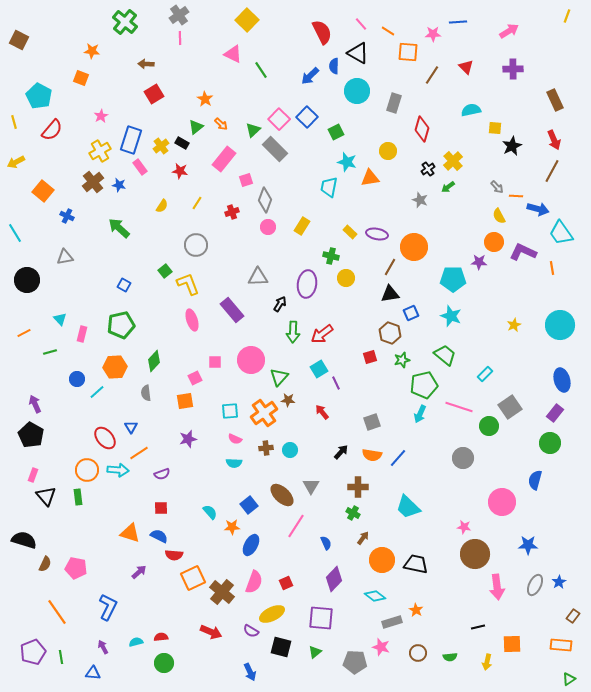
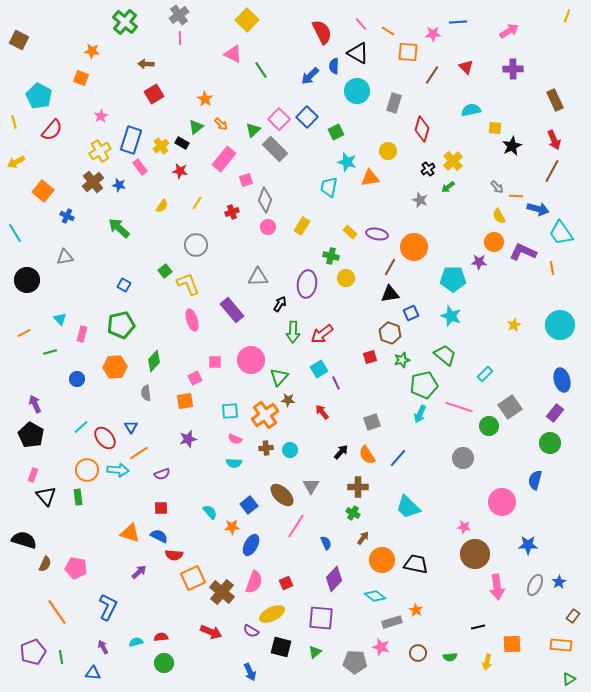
cyan line at (97, 392): moved 16 px left, 35 px down
orange cross at (264, 413): moved 1 px right, 2 px down
orange semicircle at (372, 455): moved 5 px left; rotated 48 degrees clockwise
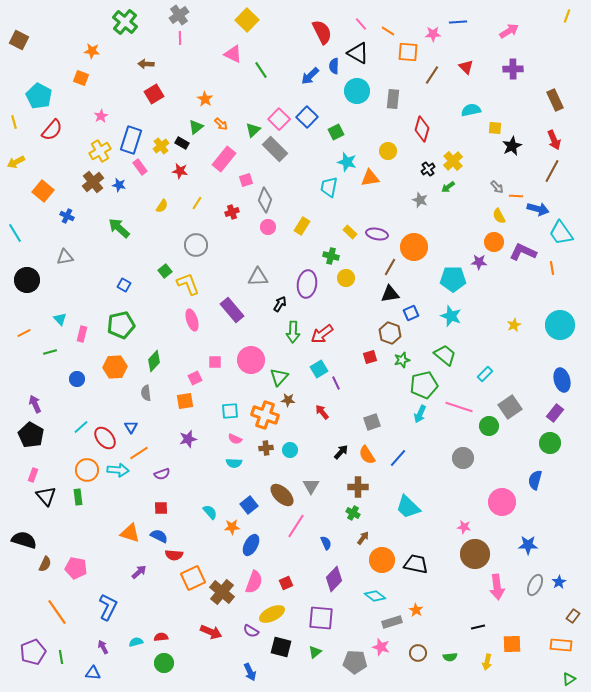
gray rectangle at (394, 103): moved 1 px left, 4 px up; rotated 12 degrees counterclockwise
orange cross at (265, 415): rotated 36 degrees counterclockwise
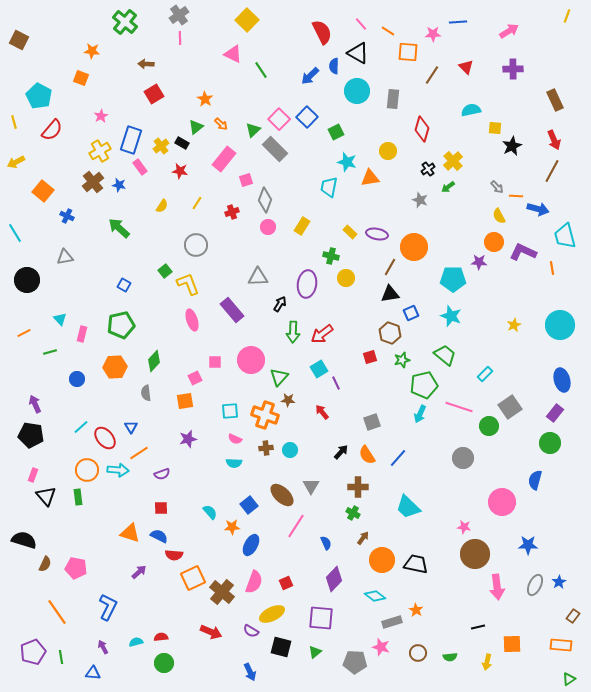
cyan trapezoid at (561, 233): moved 4 px right, 3 px down; rotated 20 degrees clockwise
black pentagon at (31, 435): rotated 20 degrees counterclockwise
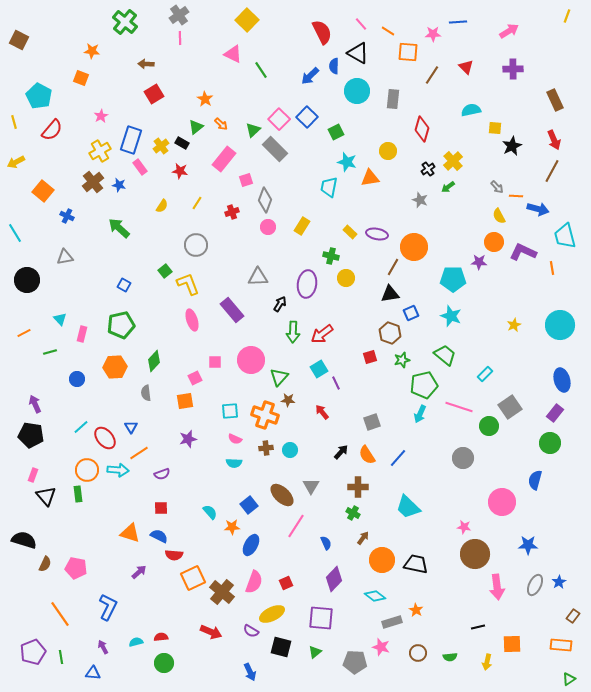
brown line at (390, 267): moved 3 px right
green rectangle at (78, 497): moved 3 px up
orange line at (57, 612): moved 3 px right, 2 px down
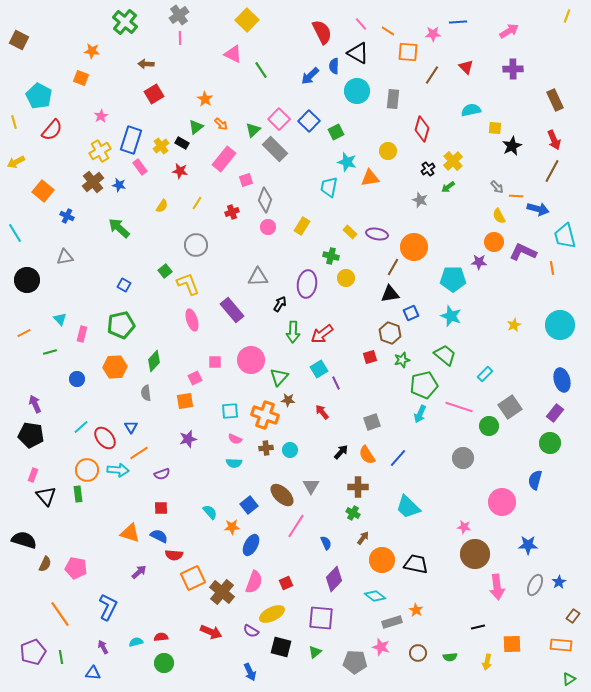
blue square at (307, 117): moved 2 px right, 4 px down
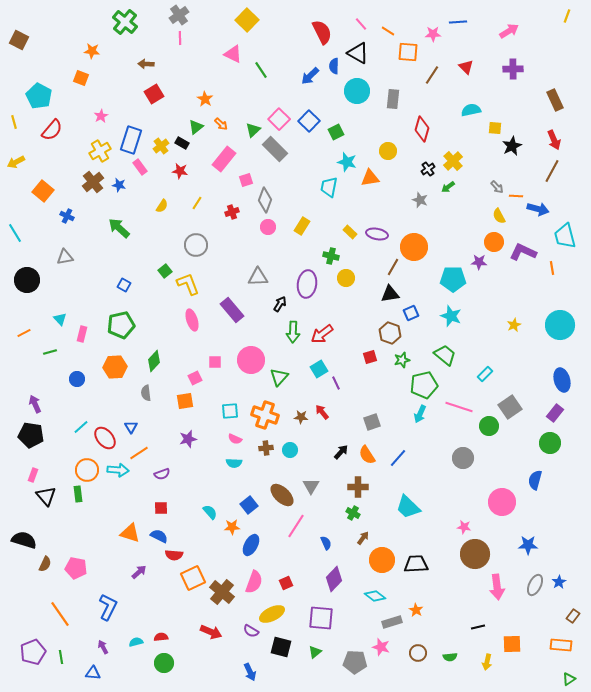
brown star at (288, 400): moved 13 px right, 17 px down
black trapezoid at (416, 564): rotated 15 degrees counterclockwise
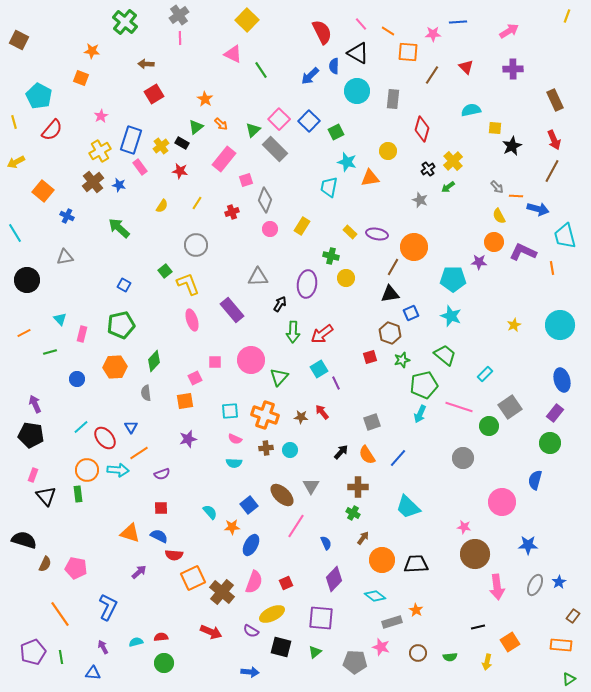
pink circle at (268, 227): moved 2 px right, 2 px down
orange square at (512, 644): moved 2 px left, 2 px up; rotated 30 degrees counterclockwise
blue arrow at (250, 672): rotated 60 degrees counterclockwise
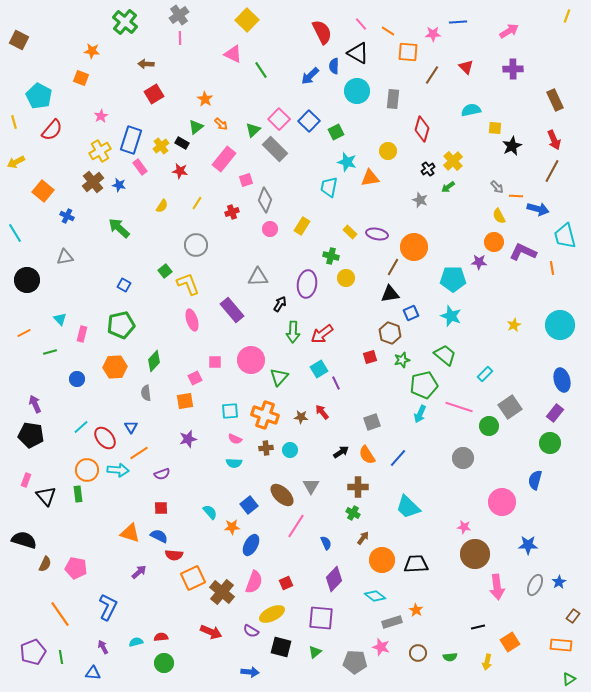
black arrow at (341, 452): rotated 14 degrees clockwise
pink rectangle at (33, 475): moved 7 px left, 5 px down
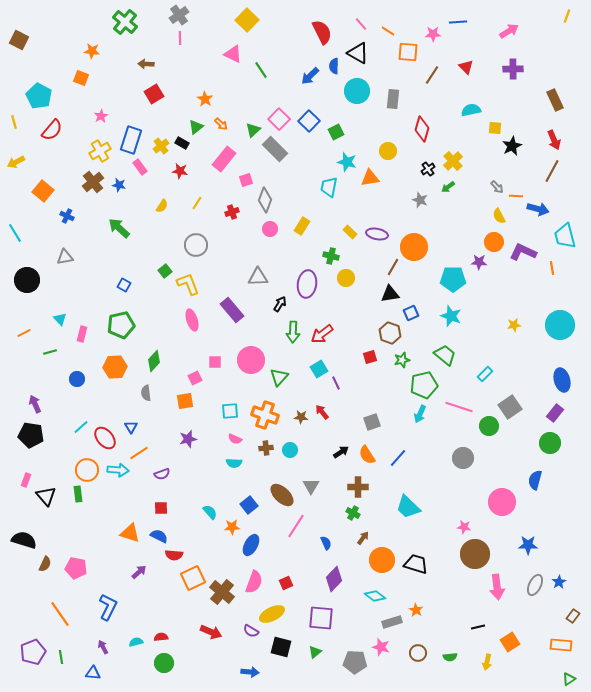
yellow star at (514, 325): rotated 16 degrees clockwise
black trapezoid at (416, 564): rotated 20 degrees clockwise
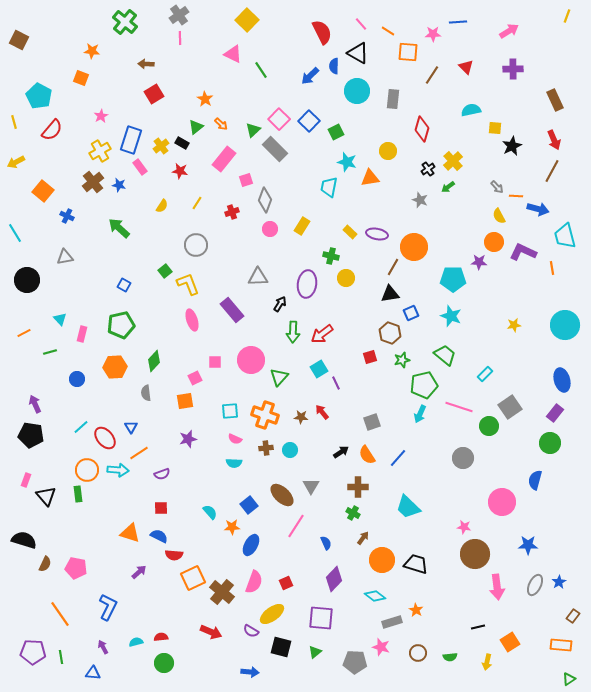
cyan circle at (560, 325): moved 5 px right
yellow ellipse at (272, 614): rotated 10 degrees counterclockwise
purple pentagon at (33, 652): rotated 25 degrees clockwise
